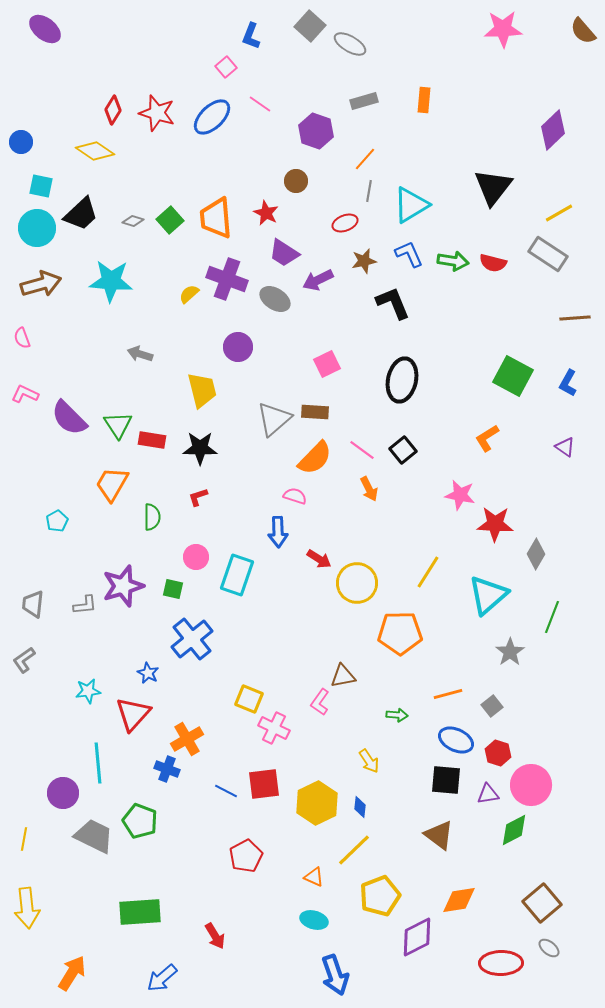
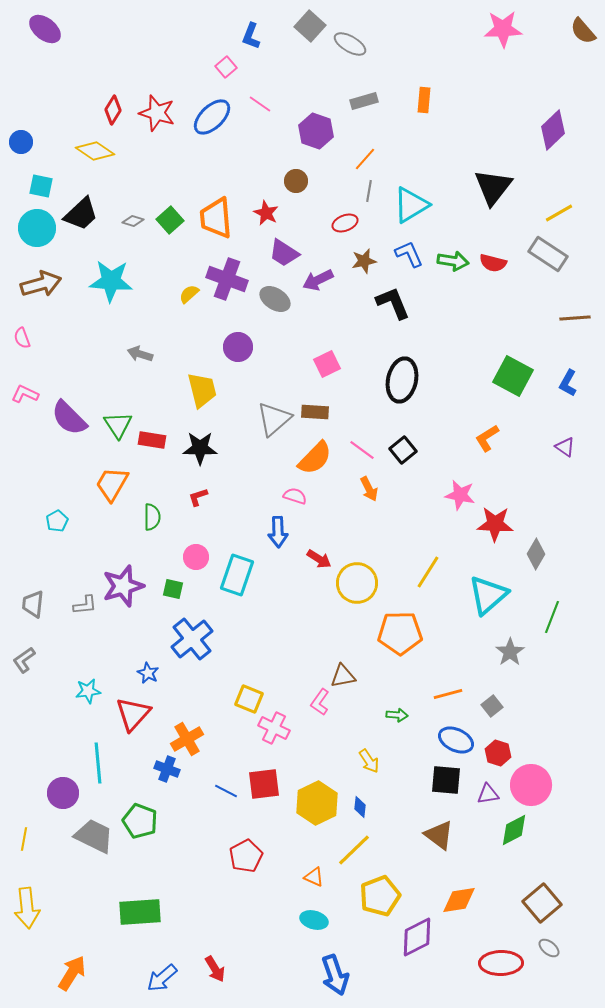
red arrow at (215, 936): moved 33 px down
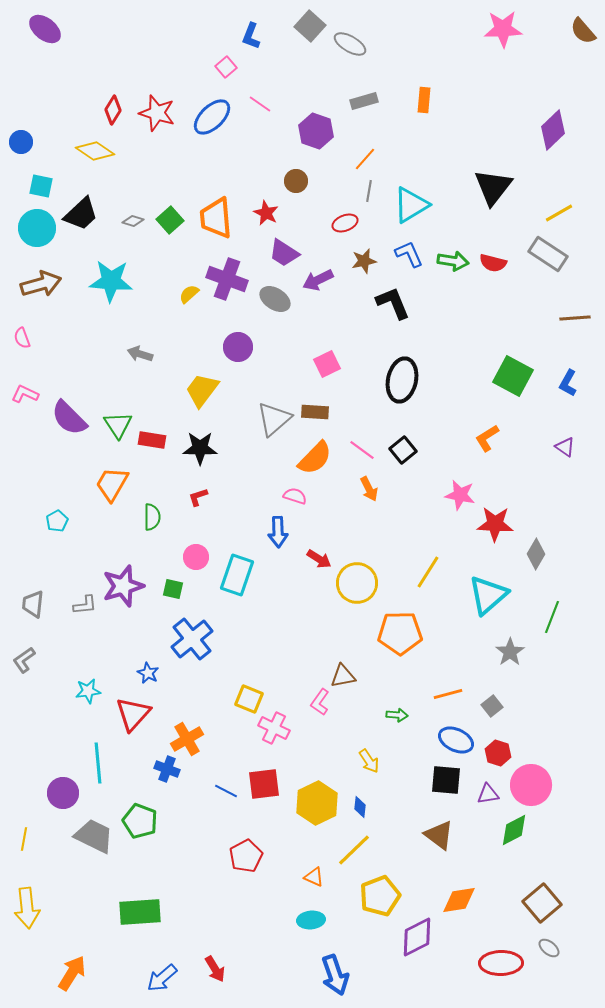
yellow trapezoid at (202, 390): rotated 129 degrees counterclockwise
cyan ellipse at (314, 920): moved 3 px left; rotated 20 degrees counterclockwise
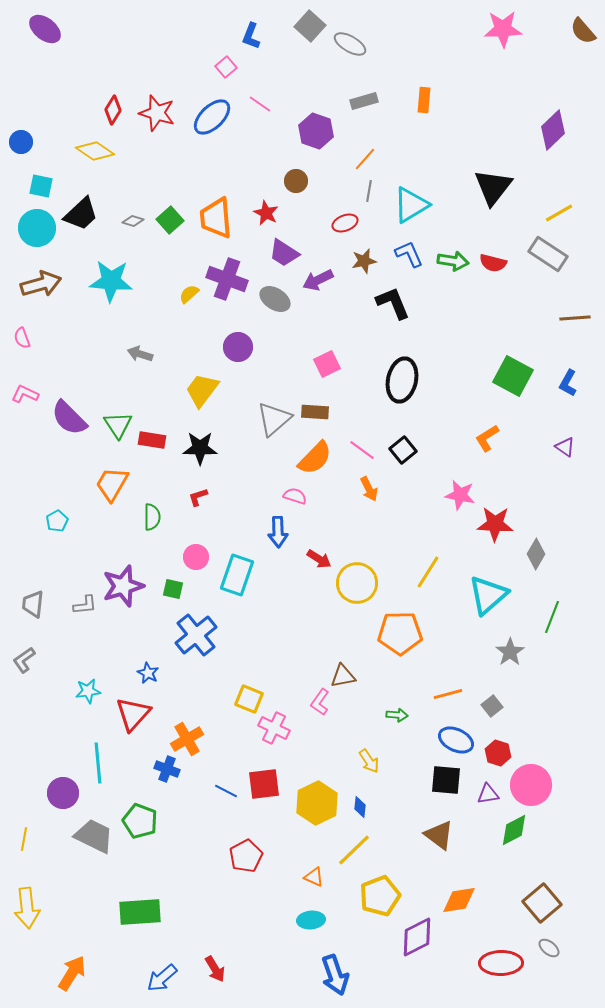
blue cross at (192, 639): moved 4 px right, 4 px up
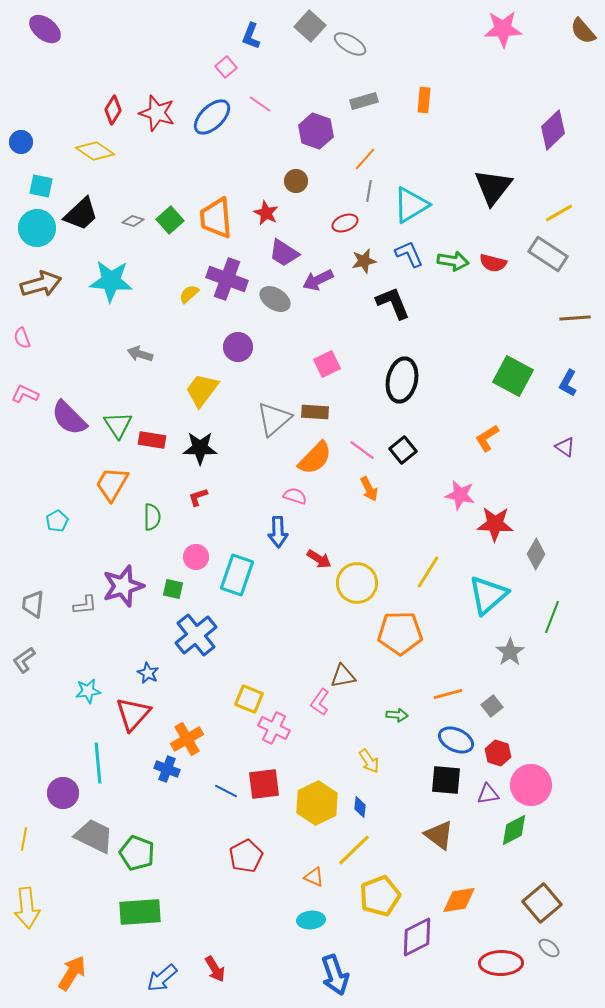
green pentagon at (140, 821): moved 3 px left, 32 px down
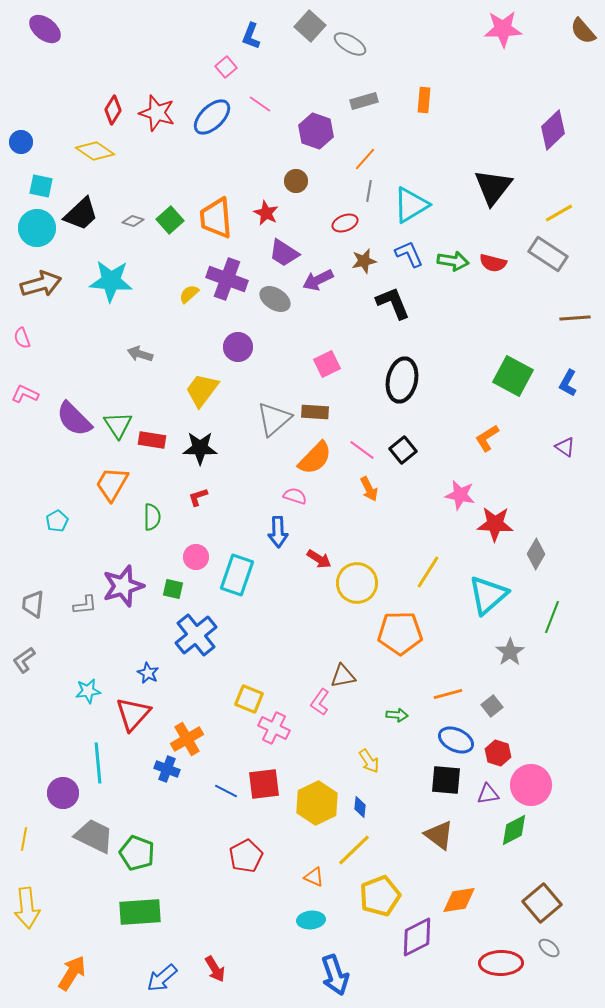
purple semicircle at (69, 418): moved 5 px right, 1 px down
